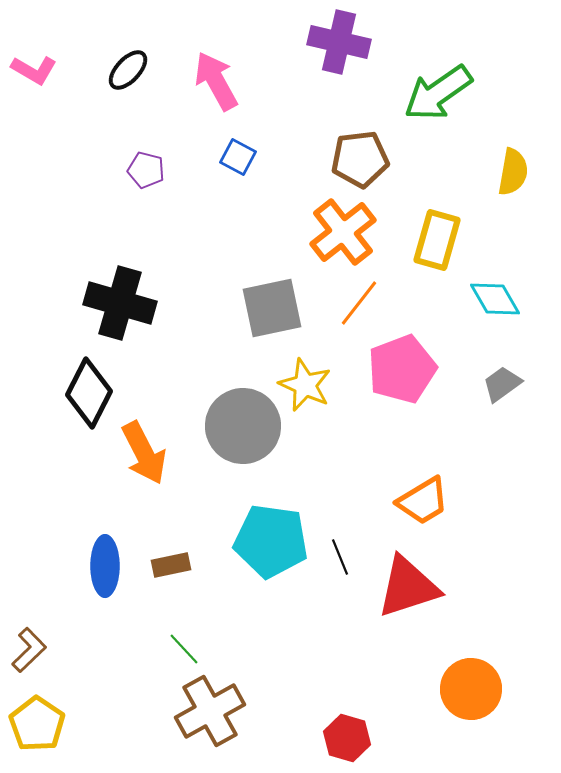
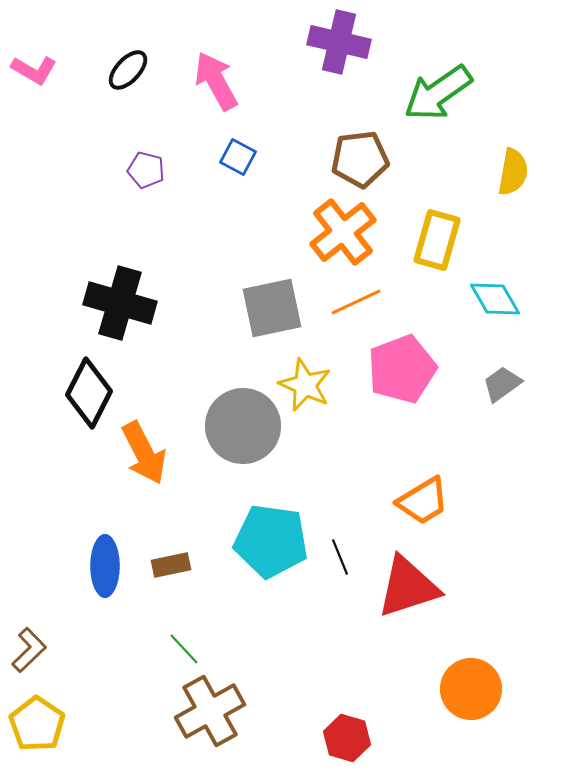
orange line: moved 3 px left, 1 px up; rotated 27 degrees clockwise
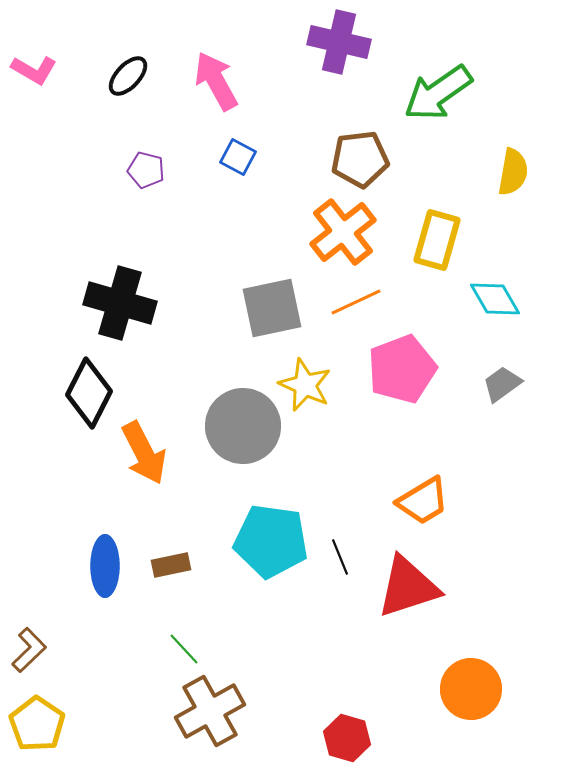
black ellipse: moved 6 px down
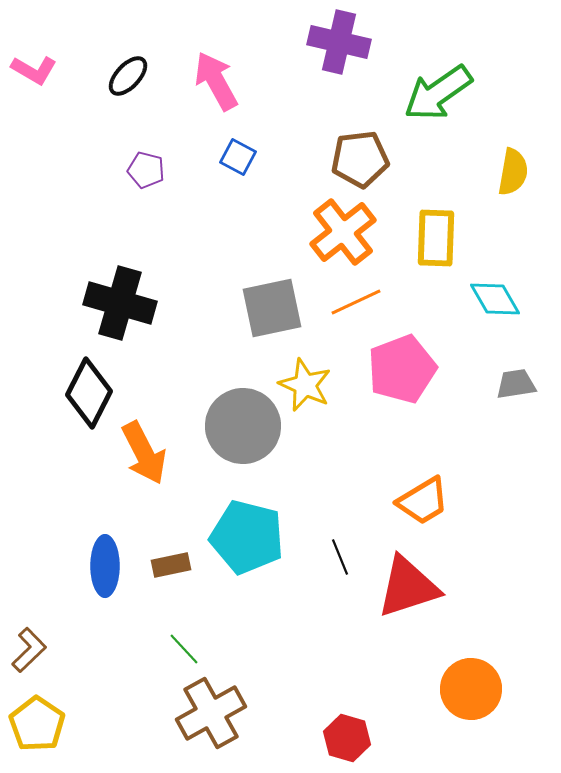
yellow rectangle: moved 1 px left, 2 px up; rotated 14 degrees counterclockwise
gray trapezoid: moved 14 px right; rotated 27 degrees clockwise
cyan pentagon: moved 24 px left, 4 px up; rotated 6 degrees clockwise
brown cross: moved 1 px right, 2 px down
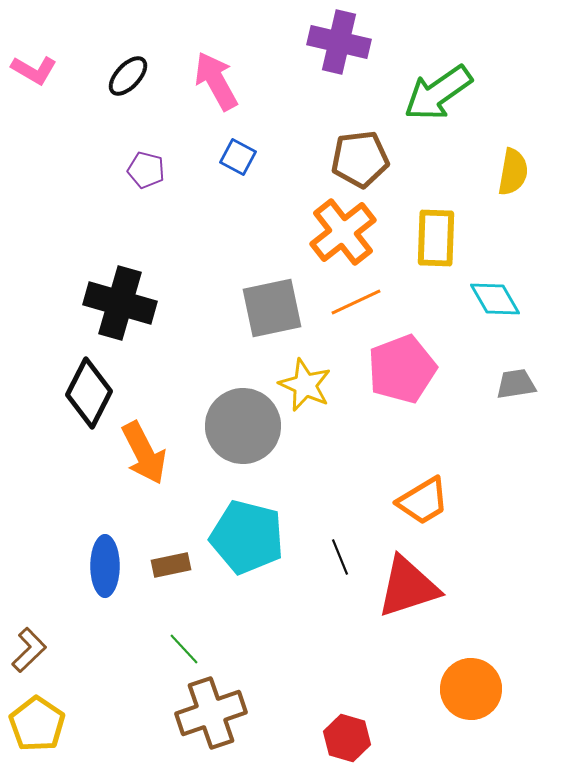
brown cross: rotated 10 degrees clockwise
